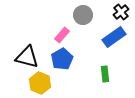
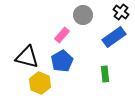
black cross: rotated 14 degrees counterclockwise
blue pentagon: moved 2 px down
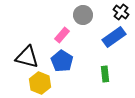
blue pentagon: rotated 10 degrees counterclockwise
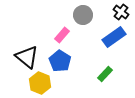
black triangle: rotated 25 degrees clockwise
blue pentagon: moved 2 px left
green rectangle: rotated 49 degrees clockwise
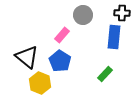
black cross: moved 1 px right, 1 px down; rotated 35 degrees counterclockwise
blue rectangle: rotated 50 degrees counterclockwise
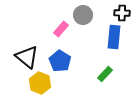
pink rectangle: moved 1 px left, 6 px up
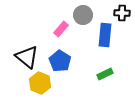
blue rectangle: moved 9 px left, 2 px up
green rectangle: rotated 21 degrees clockwise
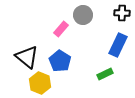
blue rectangle: moved 13 px right, 10 px down; rotated 20 degrees clockwise
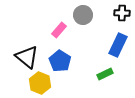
pink rectangle: moved 2 px left, 1 px down
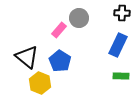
gray circle: moved 4 px left, 3 px down
green rectangle: moved 16 px right, 2 px down; rotated 28 degrees clockwise
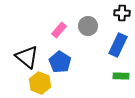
gray circle: moved 9 px right, 8 px down
blue pentagon: moved 1 px down
